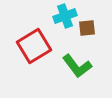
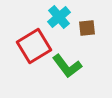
cyan cross: moved 6 px left, 1 px down; rotated 20 degrees counterclockwise
green L-shape: moved 10 px left
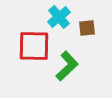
red square: rotated 32 degrees clockwise
green L-shape: rotated 96 degrees counterclockwise
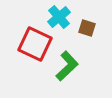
brown square: rotated 24 degrees clockwise
red square: moved 1 px right, 2 px up; rotated 24 degrees clockwise
